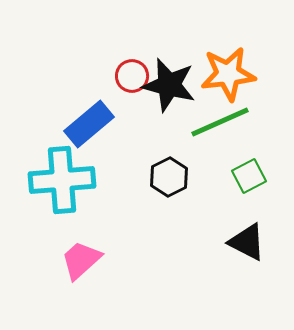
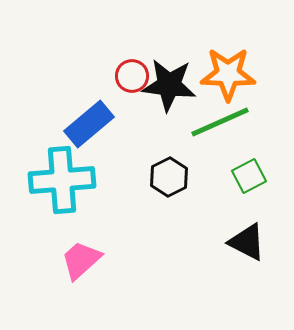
orange star: rotated 8 degrees clockwise
black star: rotated 8 degrees counterclockwise
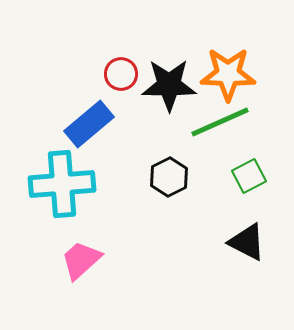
red circle: moved 11 px left, 2 px up
black star: rotated 6 degrees counterclockwise
cyan cross: moved 4 px down
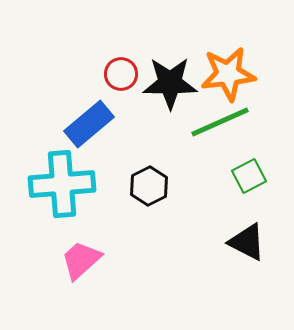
orange star: rotated 8 degrees counterclockwise
black star: moved 1 px right, 2 px up
black hexagon: moved 20 px left, 9 px down
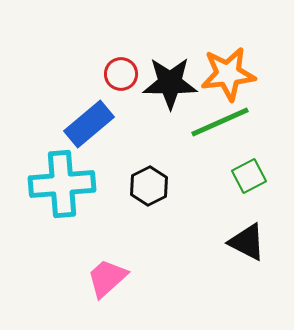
pink trapezoid: moved 26 px right, 18 px down
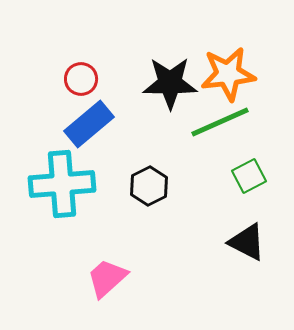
red circle: moved 40 px left, 5 px down
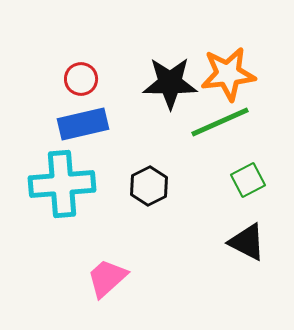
blue rectangle: moved 6 px left; rotated 27 degrees clockwise
green square: moved 1 px left, 4 px down
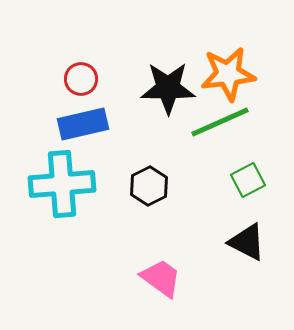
black star: moved 2 px left, 5 px down
pink trapezoid: moved 54 px right; rotated 78 degrees clockwise
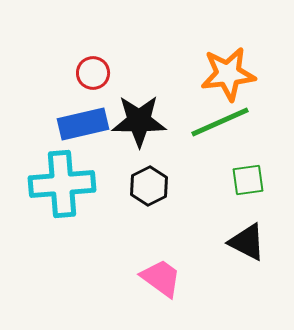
red circle: moved 12 px right, 6 px up
black star: moved 29 px left, 33 px down
green square: rotated 20 degrees clockwise
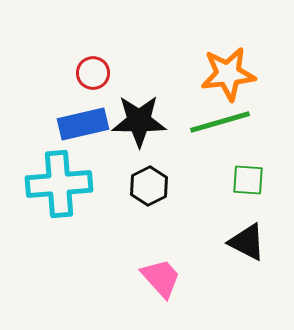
green line: rotated 8 degrees clockwise
green square: rotated 12 degrees clockwise
cyan cross: moved 3 px left
pink trapezoid: rotated 12 degrees clockwise
